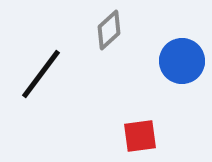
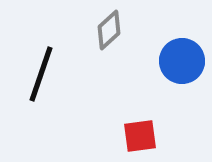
black line: rotated 18 degrees counterclockwise
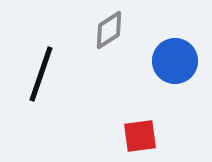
gray diamond: rotated 9 degrees clockwise
blue circle: moved 7 px left
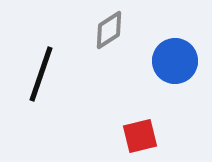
red square: rotated 6 degrees counterclockwise
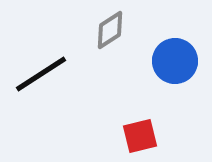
gray diamond: moved 1 px right
black line: rotated 38 degrees clockwise
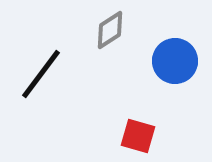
black line: rotated 20 degrees counterclockwise
red square: moved 2 px left; rotated 30 degrees clockwise
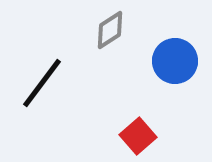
black line: moved 1 px right, 9 px down
red square: rotated 33 degrees clockwise
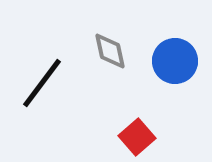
gray diamond: moved 21 px down; rotated 69 degrees counterclockwise
red square: moved 1 px left, 1 px down
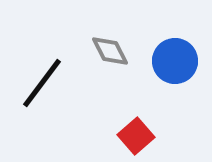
gray diamond: rotated 15 degrees counterclockwise
red square: moved 1 px left, 1 px up
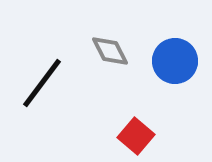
red square: rotated 9 degrees counterclockwise
